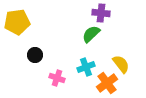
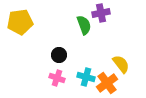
purple cross: rotated 18 degrees counterclockwise
yellow pentagon: moved 3 px right
green semicircle: moved 7 px left, 9 px up; rotated 114 degrees clockwise
black circle: moved 24 px right
cyan cross: moved 10 px down; rotated 36 degrees clockwise
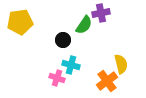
green semicircle: rotated 54 degrees clockwise
black circle: moved 4 px right, 15 px up
yellow semicircle: rotated 24 degrees clockwise
cyan cross: moved 15 px left, 12 px up
orange cross: moved 2 px up
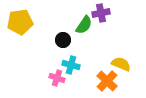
yellow semicircle: rotated 54 degrees counterclockwise
orange cross: rotated 10 degrees counterclockwise
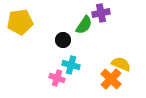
orange cross: moved 4 px right, 2 px up
